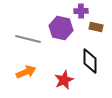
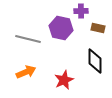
brown rectangle: moved 2 px right, 1 px down
black diamond: moved 5 px right
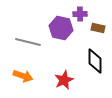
purple cross: moved 1 px left, 3 px down
gray line: moved 3 px down
orange arrow: moved 3 px left, 4 px down; rotated 42 degrees clockwise
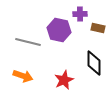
purple hexagon: moved 2 px left, 2 px down
black diamond: moved 1 px left, 2 px down
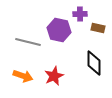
red star: moved 10 px left, 4 px up
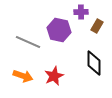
purple cross: moved 1 px right, 2 px up
brown rectangle: moved 1 px left, 2 px up; rotated 72 degrees counterclockwise
gray line: rotated 10 degrees clockwise
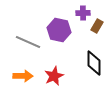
purple cross: moved 2 px right, 1 px down
orange arrow: rotated 18 degrees counterclockwise
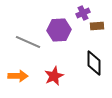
purple cross: rotated 24 degrees counterclockwise
brown rectangle: rotated 56 degrees clockwise
purple hexagon: rotated 15 degrees counterclockwise
orange arrow: moved 5 px left
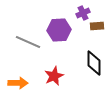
orange arrow: moved 7 px down
